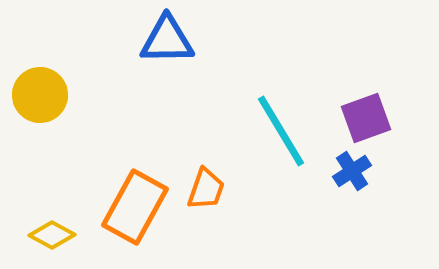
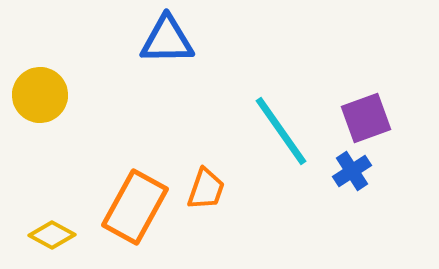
cyan line: rotated 4 degrees counterclockwise
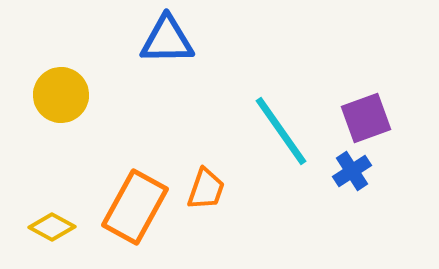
yellow circle: moved 21 px right
yellow diamond: moved 8 px up
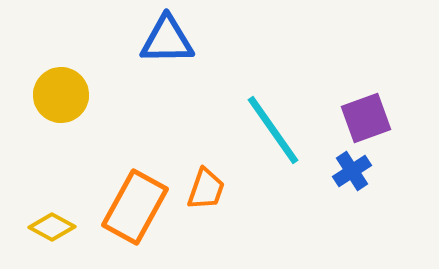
cyan line: moved 8 px left, 1 px up
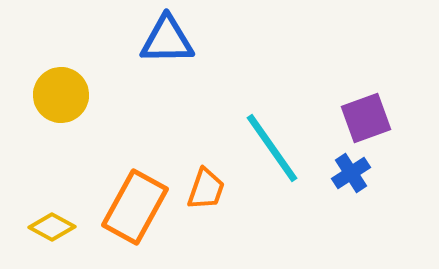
cyan line: moved 1 px left, 18 px down
blue cross: moved 1 px left, 2 px down
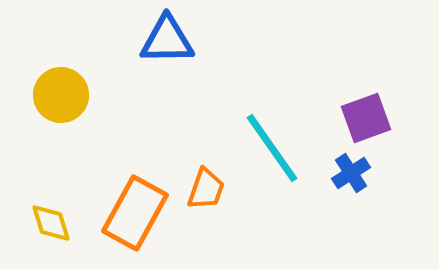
orange rectangle: moved 6 px down
yellow diamond: moved 1 px left, 4 px up; rotated 45 degrees clockwise
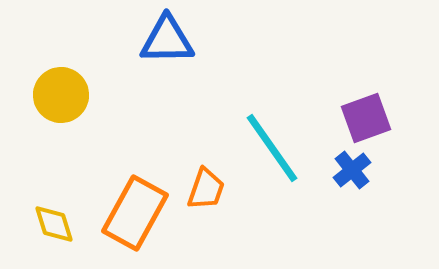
blue cross: moved 1 px right, 3 px up; rotated 6 degrees counterclockwise
yellow diamond: moved 3 px right, 1 px down
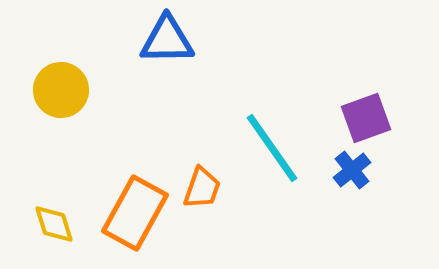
yellow circle: moved 5 px up
orange trapezoid: moved 4 px left, 1 px up
